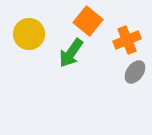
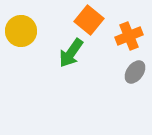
orange square: moved 1 px right, 1 px up
yellow circle: moved 8 px left, 3 px up
orange cross: moved 2 px right, 4 px up
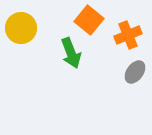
yellow circle: moved 3 px up
orange cross: moved 1 px left, 1 px up
green arrow: rotated 56 degrees counterclockwise
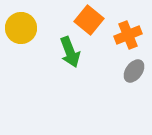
green arrow: moved 1 px left, 1 px up
gray ellipse: moved 1 px left, 1 px up
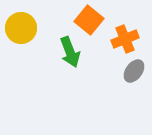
orange cross: moved 3 px left, 4 px down
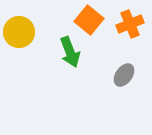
yellow circle: moved 2 px left, 4 px down
orange cross: moved 5 px right, 15 px up
gray ellipse: moved 10 px left, 4 px down
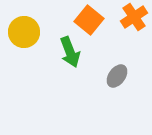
orange cross: moved 4 px right, 7 px up; rotated 12 degrees counterclockwise
yellow circle: moved 5 px right
gray ellipse: moved 7 px left, 1 px down
